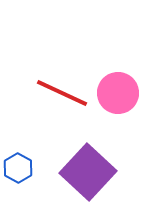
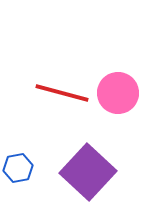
red line: rotated 10 degrees counterclockwise
blue hexagon: rotated 20 degrees clockwise
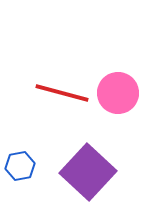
blue hexagon: moved 2 px right, 2 px up
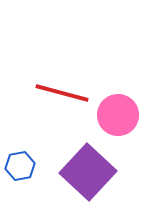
pink circle: moved 22 px down
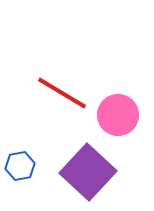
red line: rotated 16 degrees clockwise
